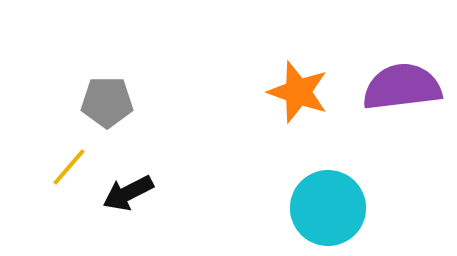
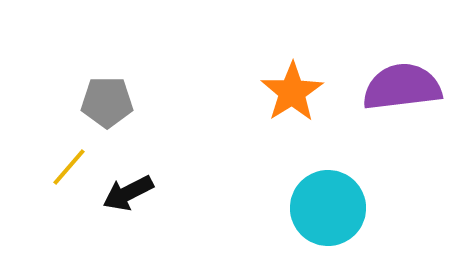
orange star: moved 6 px left; rotated 20 degrees clockwise
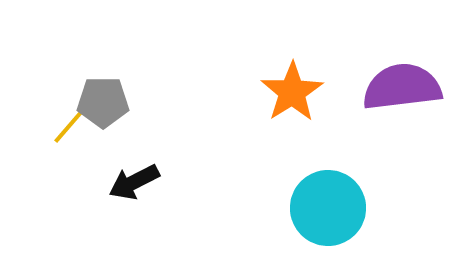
gray pentagon: moved 4 px left
yellow line: moved 1 px right, 42 px up
black arrow: moved 6 px right, 11 px up
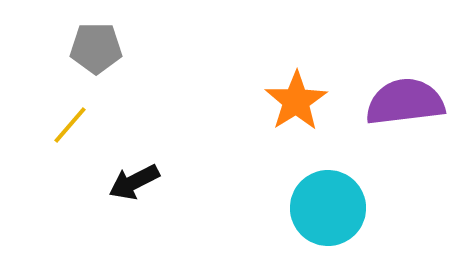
purple semicircle: moved 3 px right, 15 px down
orange star: moved 4 px right, 9 px down
gray pentagon: moved 7 px left, 54 px up
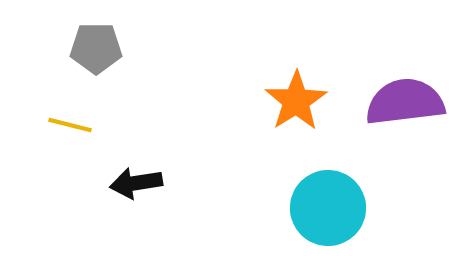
yellow line: rotated 63 degrees clockwise
black arrow: moved 2 px right, 1 px down; rotated 18 degrees clockwise
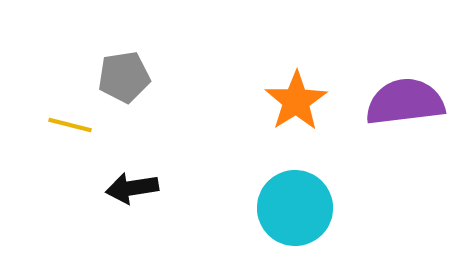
gray pentagon: moved 28 px right, 29 px down; rotated 9 degrees counterclockwise
black arrow: moved 4 px left, 5 px down
cyan circle: moved 33 px left
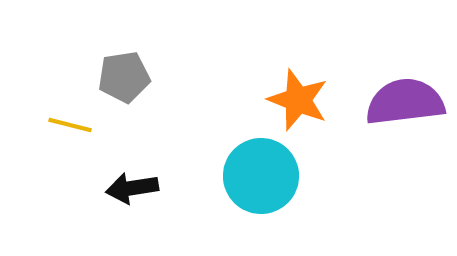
orange star: moved 2 px right, 1 px up; rotated 18 degrees counterclockwise
cyan circle: moved 34 px left, 32 px up
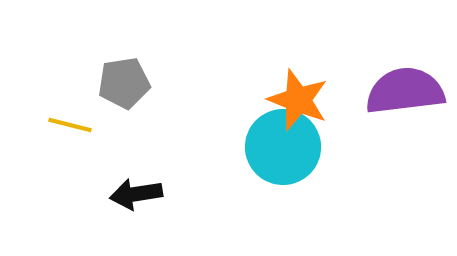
gray pentagon: moved 6 px down
purple semicircle: moved 11 px up
cyan circle: moved 22 px right, 29 px up
black arrow: moved 4 px right, 6 px down
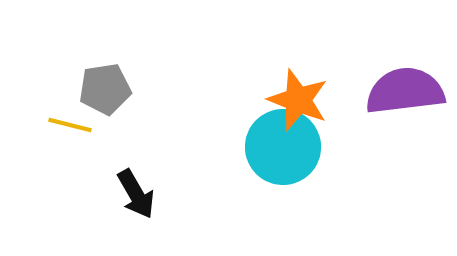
gray pentagon: moved 19 px left, 6 px down
black arrow: rotated 111 degrees counterclockwise
